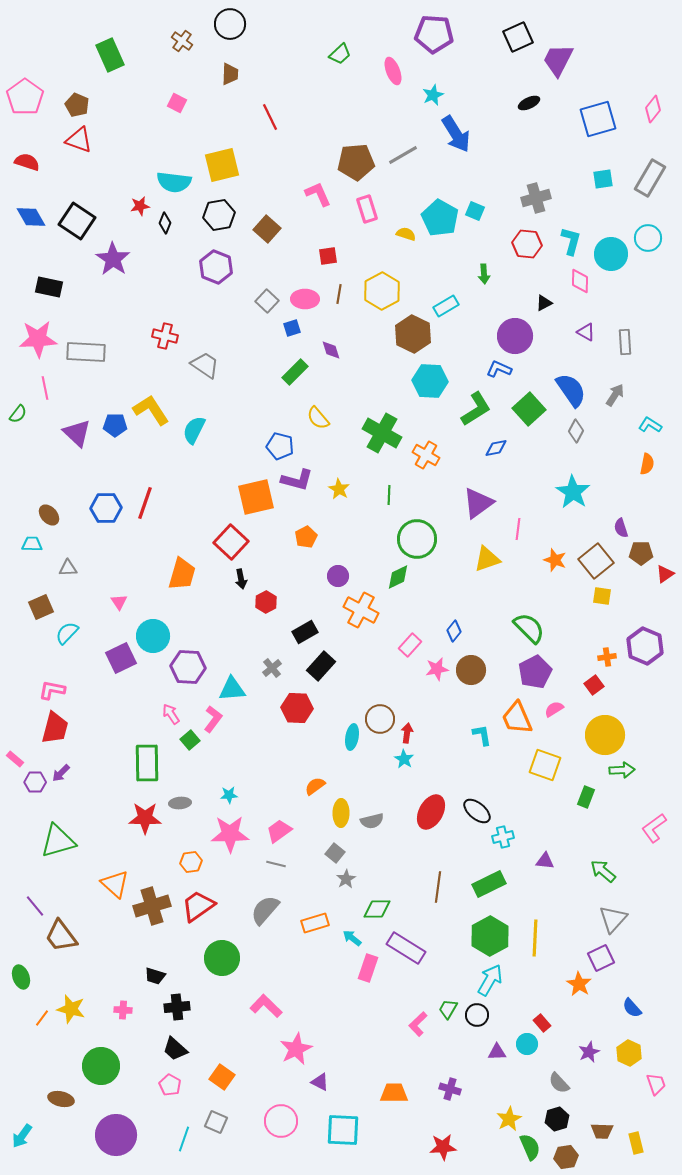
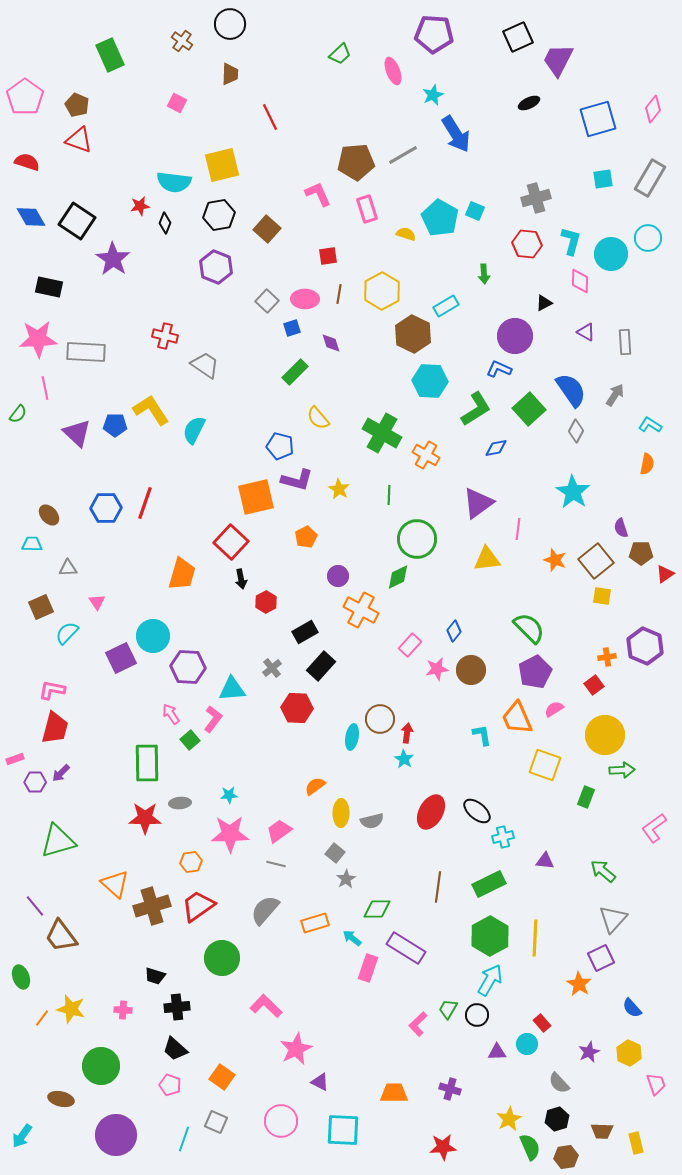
purple diamond at (331, 350): moved 7 px up
yellow triangle at (487, 559): rotated 12 degrees clockwise
pink triangle at (119, 602): moved 22 px left
pink rectangle at (15, 759): rotated 60 degrees counterclockwise
pink pentagon at (170, 1085): rotated 10 degrees counterclockwise
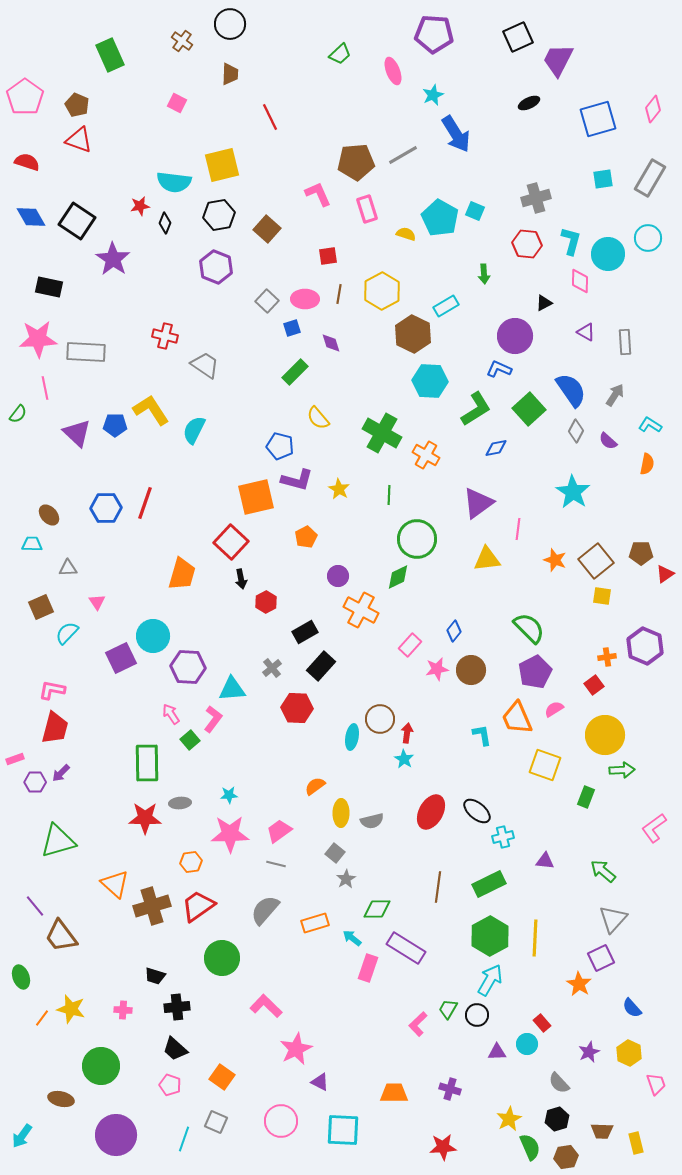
cyan circle at (611, 254): moved 3 px left
purple semicircle at (621, 528): moved 13 px left, 87 px up; rotated 30 degrees counterclockwise
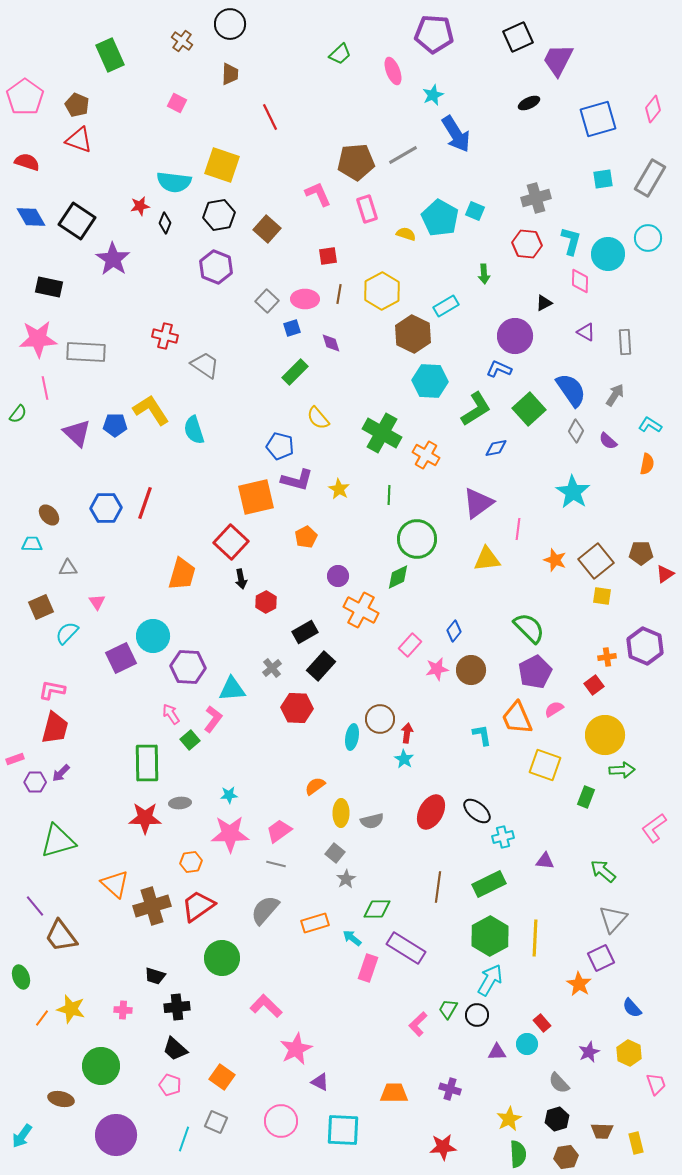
yellow square at (222, 165): rotated 33 degrees clockwise
cyan semicircle at (194, 430): rotated 44 degrees counterclockwise
green semicircle at (530, 1147): moved 12 px left, 7 px down; rotated 20 degrees clockwise
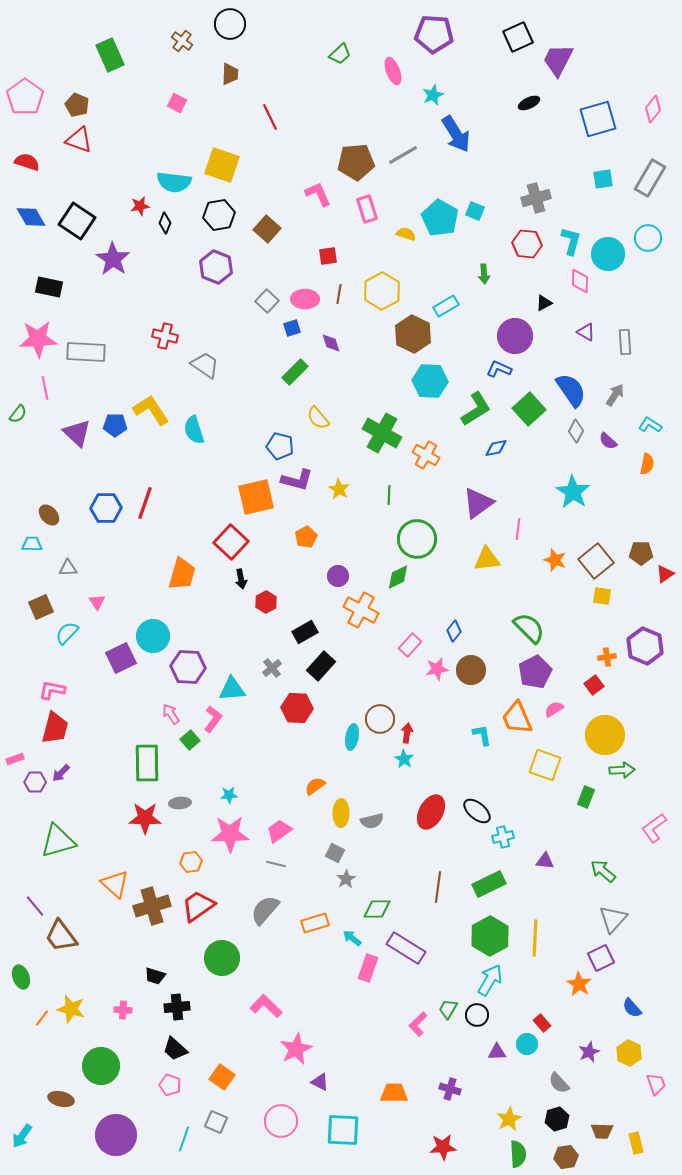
gray square at (335, 853): rotated 12 degrees counterclockwise
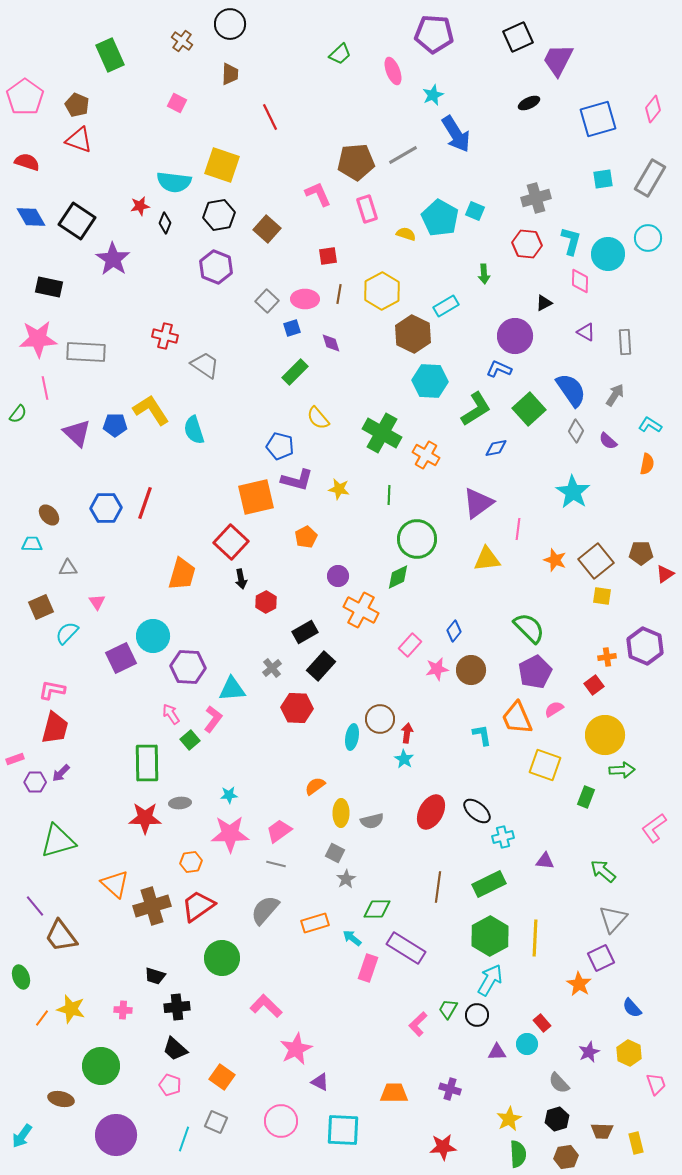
yellow star at (339, 489): rotated 20 degrees counterclockwise
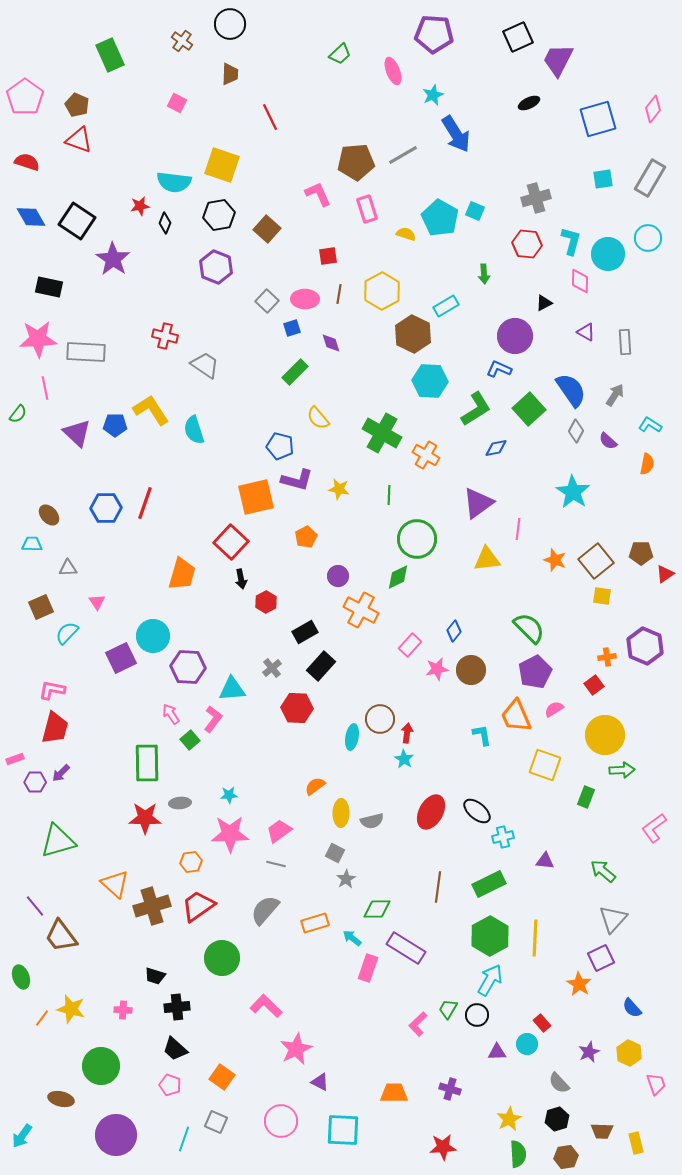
orange trapezoid at (517, 718): moved 1 px left, 2 px up
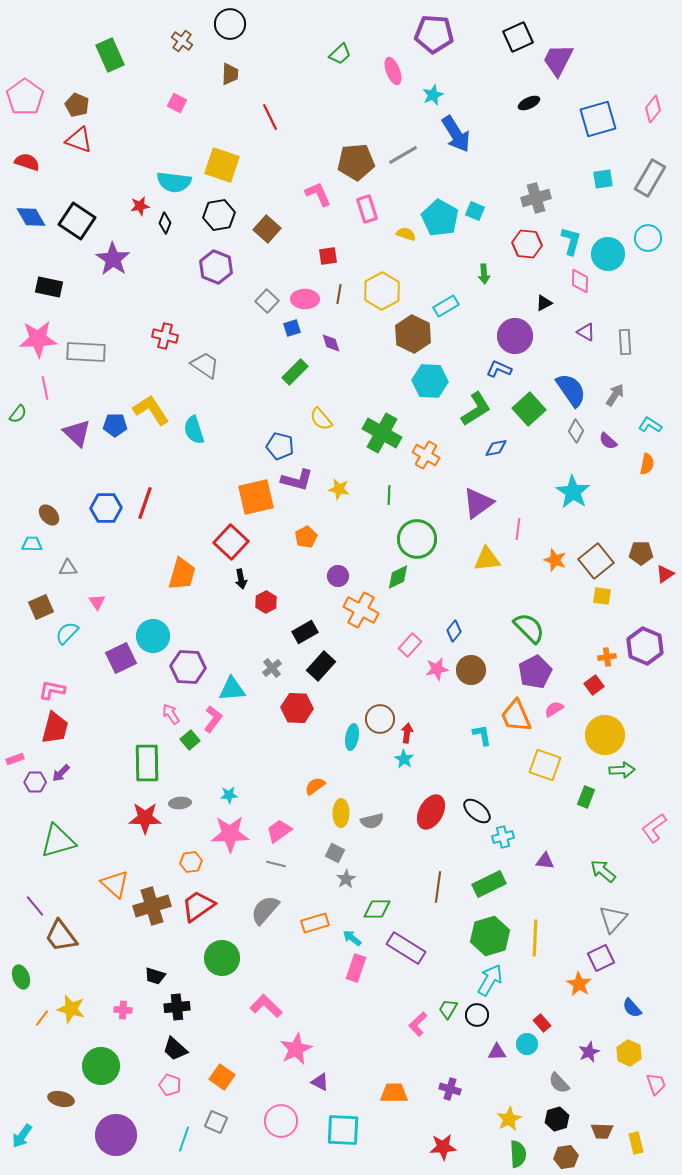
yellow semicircle at (318, 418): moved 3 px right, 1 px down
green hexagon at (490, 936): rotated 12 degrees clockwise
pink rectangle at (368, 968): moved 12 px left
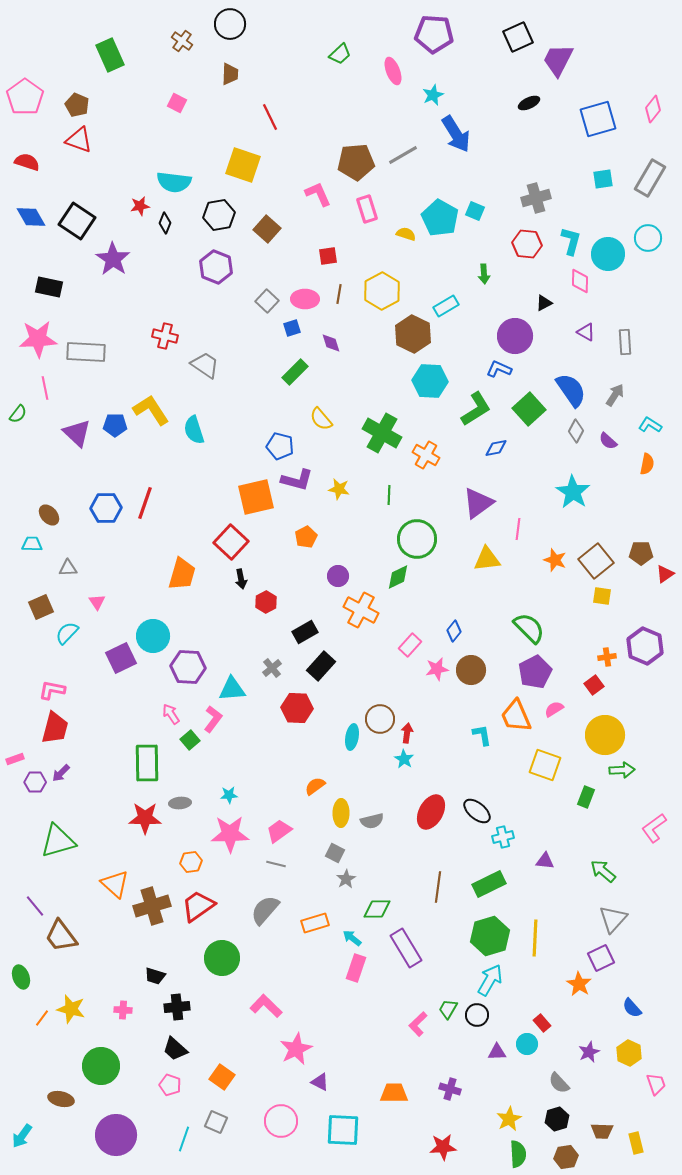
yellow square at (222, 165): moved 21 px right
purple rectangle at (406, 948): rotated 27 degrees clockwise
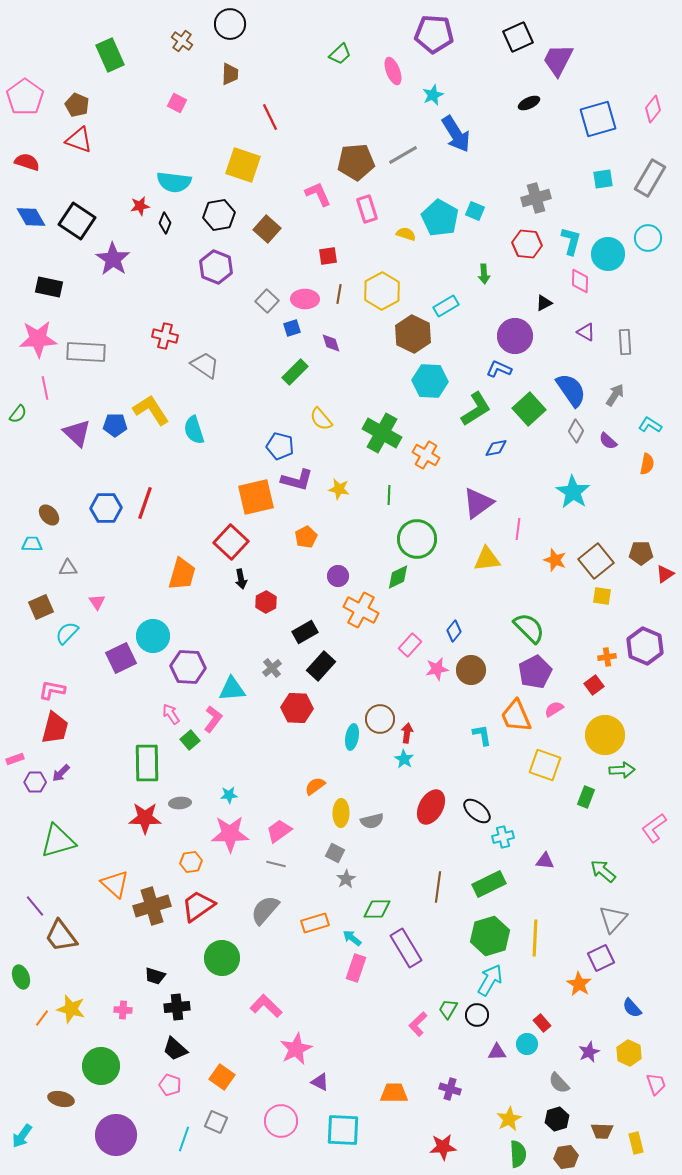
red ellipse at (431, 812): moved 5 px up
